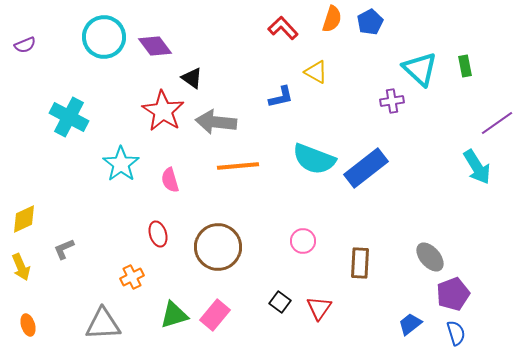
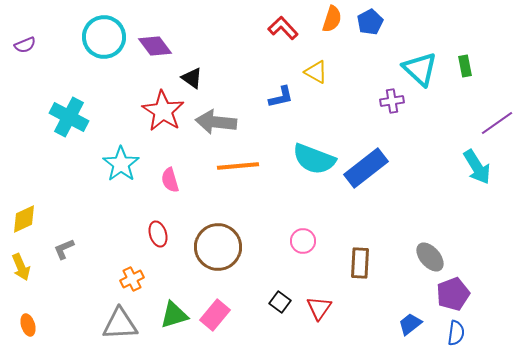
orange cross: moved 2 px down
gray triangle: moved 17 px right
blue semicircle: rotated 25 degrees clockwise
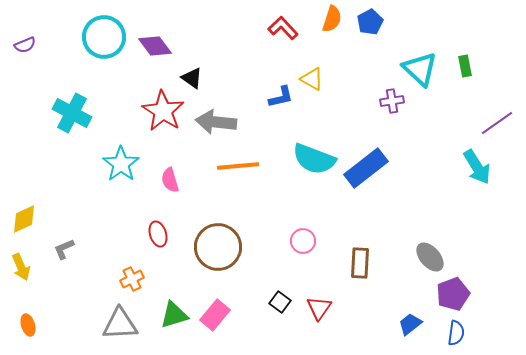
yellow triangle: moved 4 px left, 7 px down
cyan cross: moved 3 px right, 4 px up
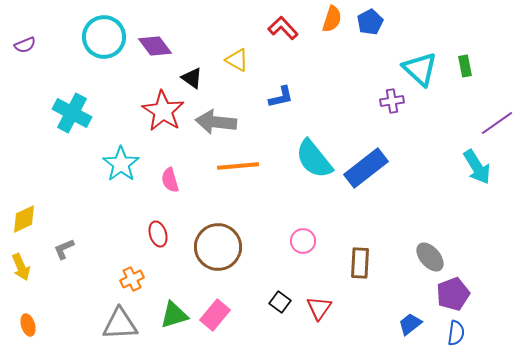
yellow triangle: moved 75 px left, 19 px up
cyan semicircle: rotated 30 degrees clockwise
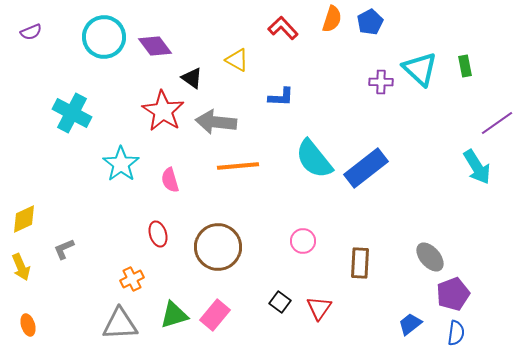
purple semicircle: moved 6 px right, 13 px up
blue L-shape: rotated 16 degrees clockwise
purple cross: moved 11 px left, 19 px up; rotated 10 degrees clockwise
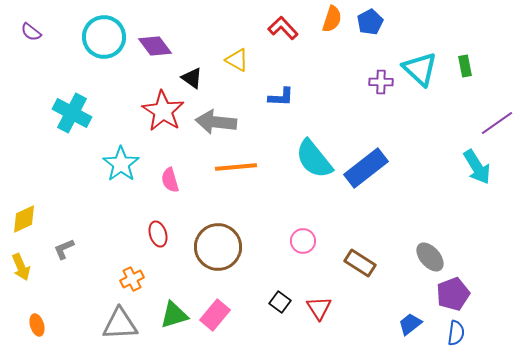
purple semicircle: rotated 60 degrees clockwise
orange line: moved 2 px left, 1 px down
brown rectangle: rotated 60 degrees counterclockwise
red triangle: rotated 8 degrees counterclockwise
orange ellipse: moved 9 px right
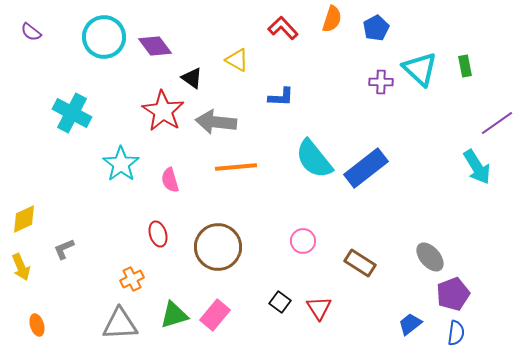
blue pentagon: moved 6 px right, 6 px down
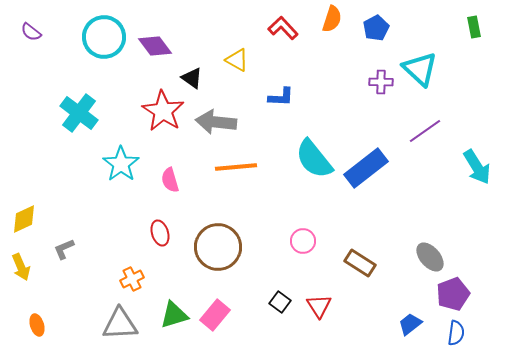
green rectangle: moved 9 px right, 39 px up
cyan cross: moved 7 px right; rotated 9 degrees clockwise
purple line: moved 72 px left, 8 px down
red ellipse: moved 2 px right, 1 px up
red triangle: moved 2 px up
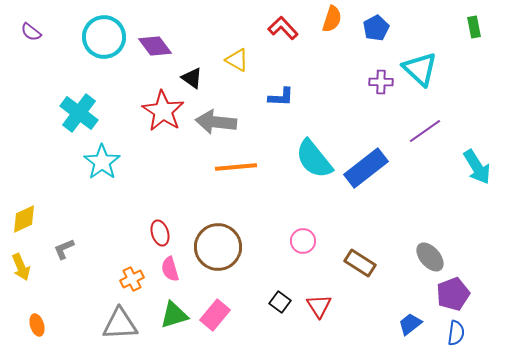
cyan star: moved 19 px left, 2 px up
pink semicircle: moved 89 px down
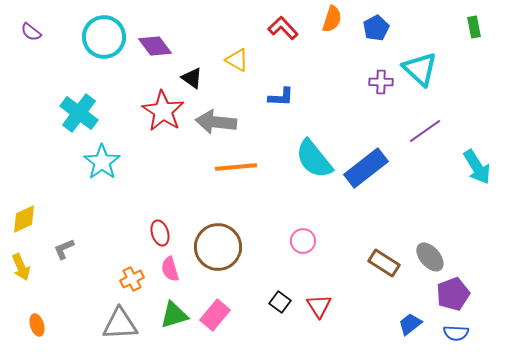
brown rectangle: moved 24 px right
blue semicircle: rotated 85 degrees clockwise
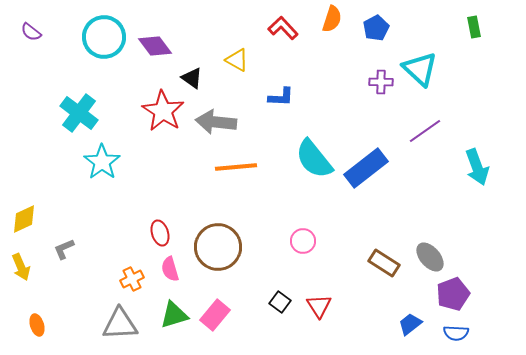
cyan arrow: rotated 12 degrees clockwise
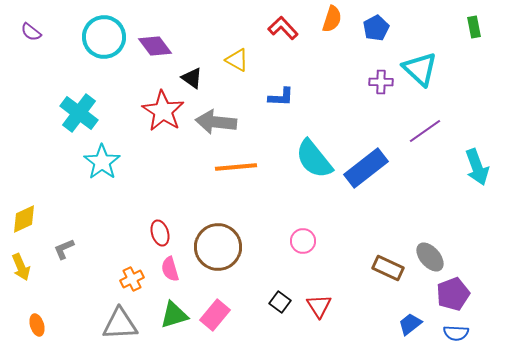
brown rectangle: moved 4 px right, 5 px down; rotated 8 degrees counterclockwise
